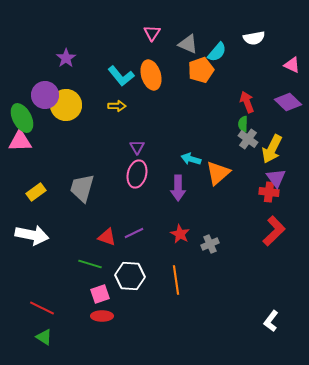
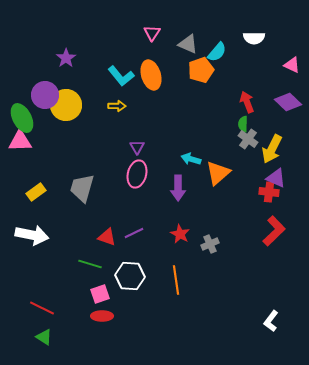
white semicircle at (254, 38): rotated 10 degrees clockwise
purple triangle at (276, 178): rotated 30 degrees counterclockwise
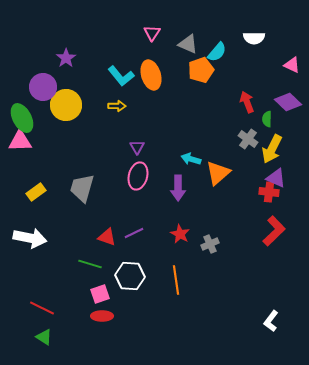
purple circle at (45, 95): moved 2 px left, 8 px up
green semicircle at (243, 124): moved 24 px right, 5 px up
pink ellipse at (137, 174): moved 1 px right, 2 px down
white arrow at (32, 235): moved 2 px left, 3 px down
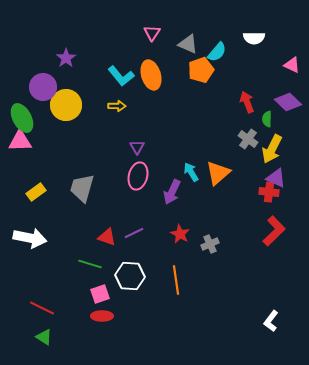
cyan arrow at (191, 159): moved 13 px down; rotated 42 degrees clockwise
purple arrow at (178, 188): moved 6 px left, 4 px down; rotated 25 degrees clockwise
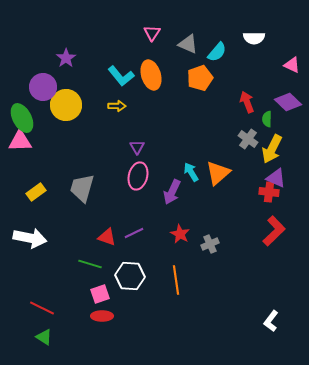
orange pentagon at (201, 70): moved 1 px left, 8 px down
